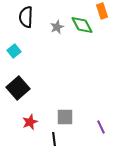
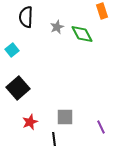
green diamond: moved 9 px down
cyan square: moved 2 px left, 1 px up
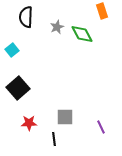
red star: moved 1 px left, 1 px down; rotated 21 degrees clockwise
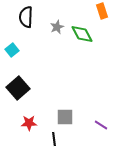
purple line: moved 2 px up; rotated 32 degrees counterclockwise
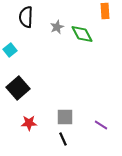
orange rectangle: moved 3 px right; rotated 14 degrees clockwise
cyan square: moved 2 px left
black line: moved 9 px right; rotated 16 degrees counterclockwise
